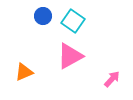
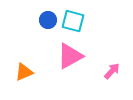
blue circle: moved 5 px right, 4 px down
cyan square: rotated 20 degrees counterclockwise
pink arrow: moved 8 px up
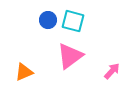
pink triangle: rotated 8 degrees counterclockwise
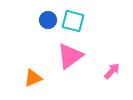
orange triangle: moved 9 px right, 6 px down
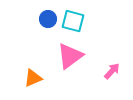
blue circle: moved 1 px up
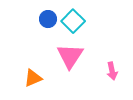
cyan square: rotated 30 degrees clockwise
pink triangle: rotated 20 degrees counterclockwise
pink arrow: rotated 126 degrees clockwise
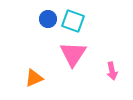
cyan square: rotated 25 degrees counterclockwise
pink triangle: moved 3 px right, 2 px up
orange triangle: moved 1 px right
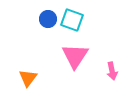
cyan square: moved 1 px left, 1 px up
pink triangle: moved 2 px right, 2 px down
orange triangle: moved 6 px left; rotated 30 degrees counterclockwise
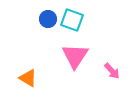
pink arrow: rotated 30 degrees counterclockwise
orange triangle: rotated 36 degrees counterclockwise
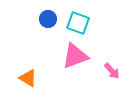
cyan square: moved 6 px right, 3 px down
pink triangle: rotated 36 degrees clockwise
